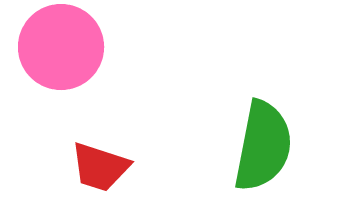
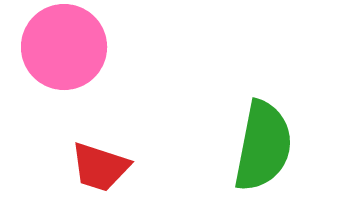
pink circle: moved 3 px right
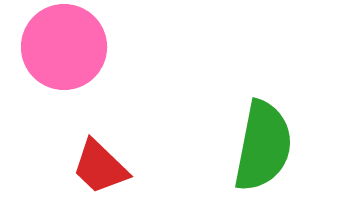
red trapezoid: rotated 26 degrees clockwise
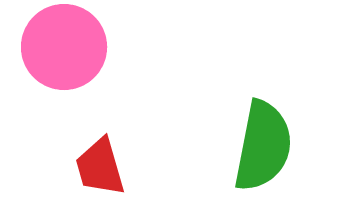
red trapezoid: rotated 30 degrees clockwise
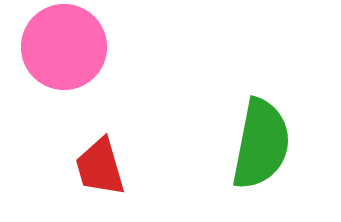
green semicircle: moved 2 px left, 2 px up
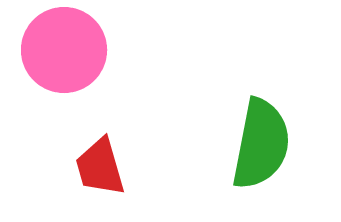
pink circle: moved 3 px down
